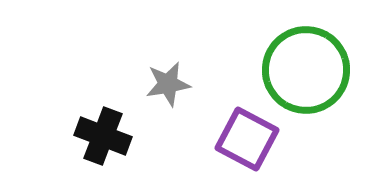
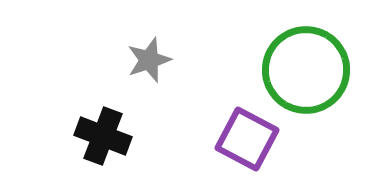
gray star: moved 19 px left, 24 px up; rotated 9 degrees counterclockwise
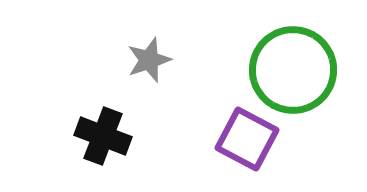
green circle: moved 13 px left
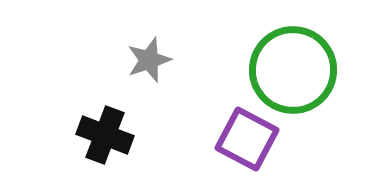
black cross: moved 2 px right, 1 px up
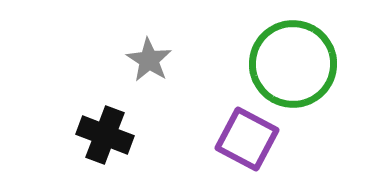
gray star: rotated 21 degrees counterclockwise
green circle: moved 6 px up
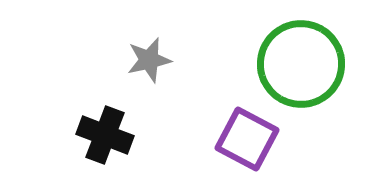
gray star: rotated 27 degrees clockwise
green circle: moved 8 px right
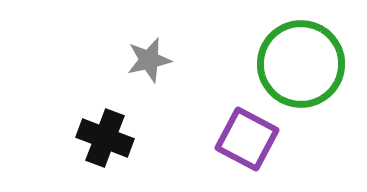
black cross: moved 3 px down
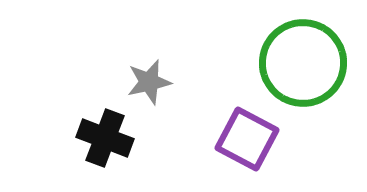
gray star: moved 22 px down
green circle: moved 2 px right, 1 px up
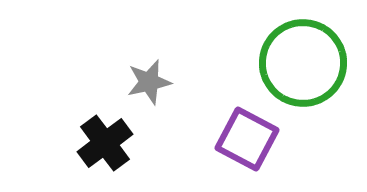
black cross: moved 5 px down; rotated 32 degrees clockwise
